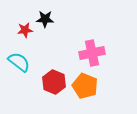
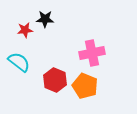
red hexagon: moved 1 px right, 2 px up
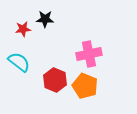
red star: moved 2 px left, 1 px up
pink cross: moved 3 px left, 1 px down
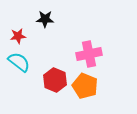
red star: moved 5 px left, 7 px down
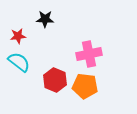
orange pentagon: rotated 15 degrees counterclockwise
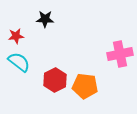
red star: moved 2 px left
pink cross: moved 31 px right
red hexagon: rotated 10 degrees clockwise
